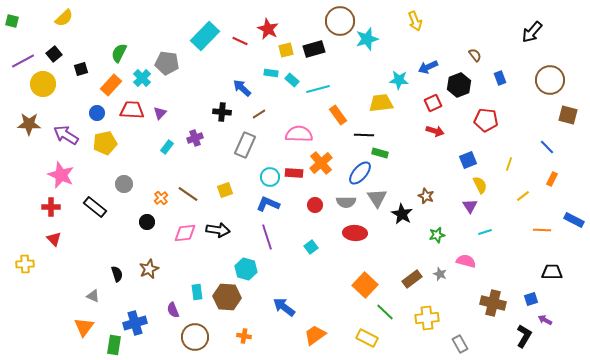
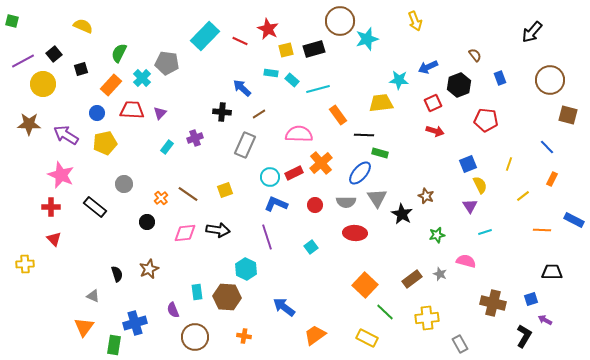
yellow semicircle at (64, 18): moved 19 px right, 8 px down; rotated 114 degrees counterclockwise
blue square at (468, 160): moved 4 px down
red rectangle at (294, 173): rotated 30 degrees counterclockwise
blue L-shape at (268, 204): moved 8 px right
cyan hexagon at (246, 269): rotated 10 degrees clockwise
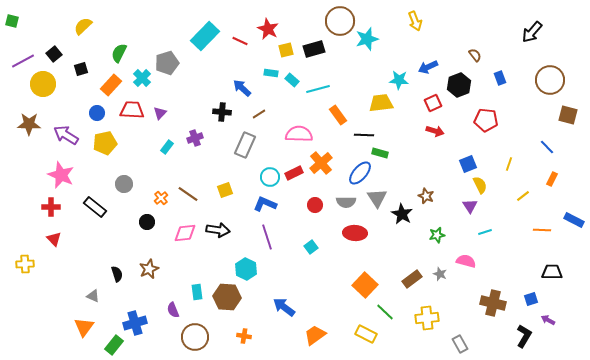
yellow semicircle at (83, 26): rotated 66 degrees counterclockwise
gray pentagon at (167, 63): rotated 25 degrees counterclockwise
blue L-shape at (276, 204): moved 11 px left
purple arrow at (545, 320): moved 3 px right
yellow rectangle at (367, 338): moved 1 px left, 4 px up
green rectangle at (114, 345): rotated 30 degrees clockwise
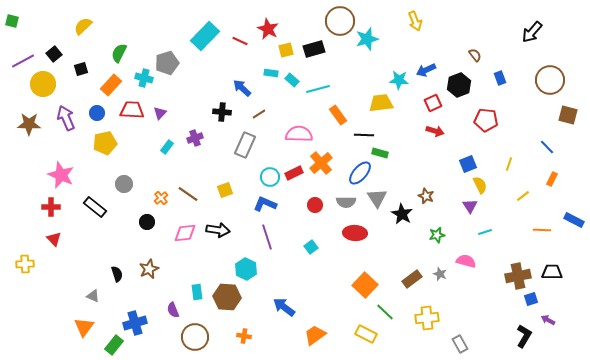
blue arrow at (428, 67): moved 2 px left, 3 px down
cyan cross at (142, 78): moved 2 px right; rotated 30 degrees counterclockwise
purple arrow at (66, 135): moved 17 px up; rotated 35 degrees clockwise
brown cross at (493, 303): moved 25 px right, 27 px up; rotated 25 degrees counterclockwise
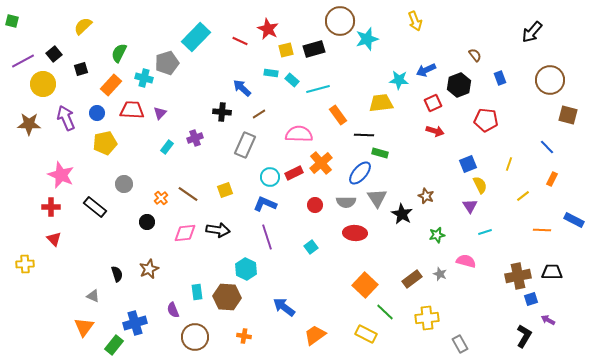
cyan rectangle at (205, 36): moved 9 px left, 1 px down
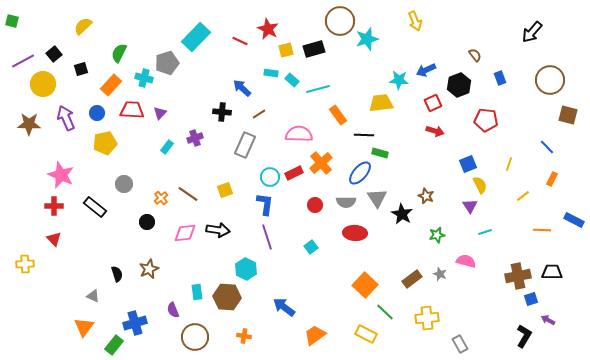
blue L-shape at (265, 204): rotated 75 degrees clockwise
red cross at (51, 207): moved 3 px right, 1 px up
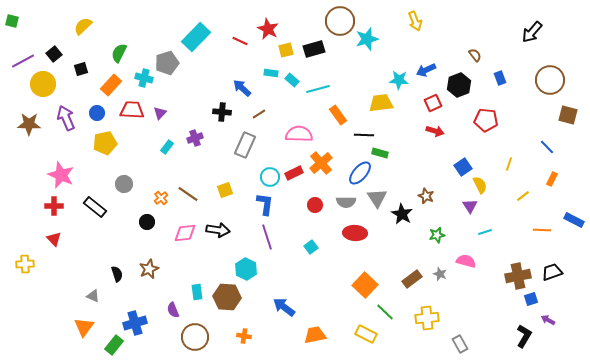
blue square at (468, 164): moved 5 px left, 3 px down; rotated 12 degrees counterclockwise
black trapezoid at (552, 272): rotated 20 degrees counterclockwise
orange trapezoid at (315, 335): rotated 25 degrees clockwise
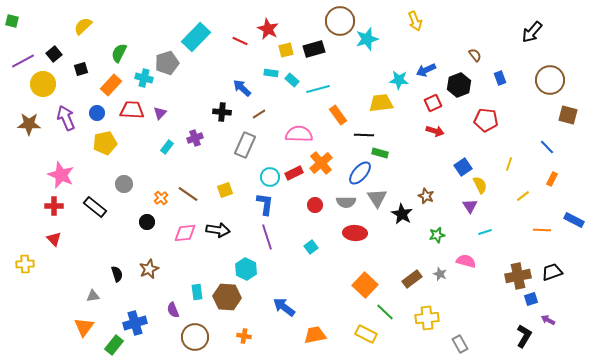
gray triangle at (93, 296): rotated 32 degrees counterclockwise
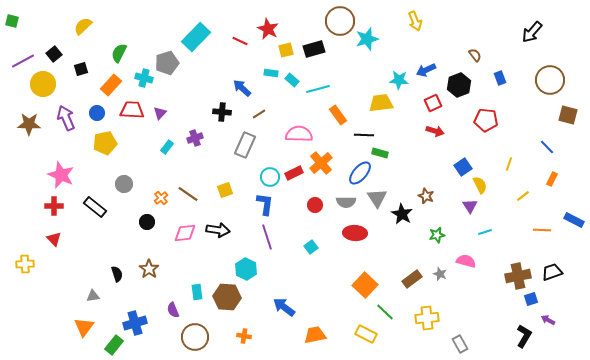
brown star at (149, 269): rotated 12 degrees counterclockwise
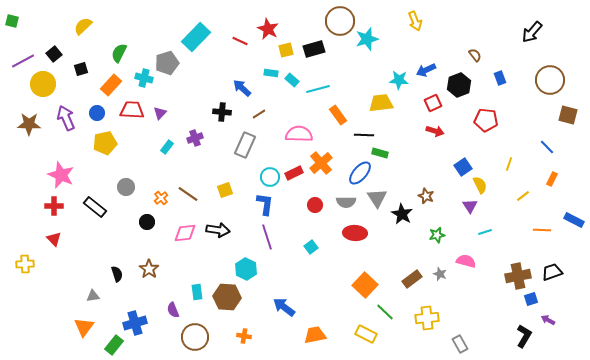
gray circle at (124, 184): moved 2 px right, 3 px down
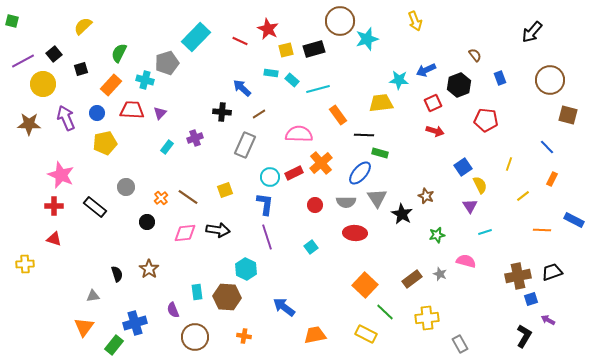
cyan cross at (144, 78): moved 1 px right, 2 px down
brown line at (188, 194): moved 3 px down
red triangle at (54, 239): rotated 28 degrees counterclockwise
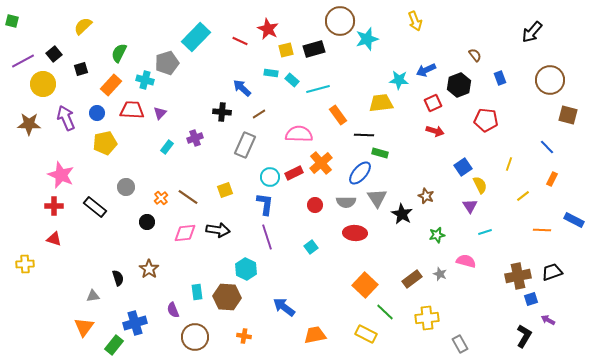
black semicircle at (117, 274): moved 1 px right, 4 px down
